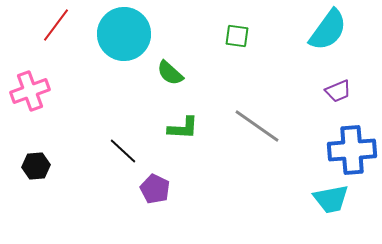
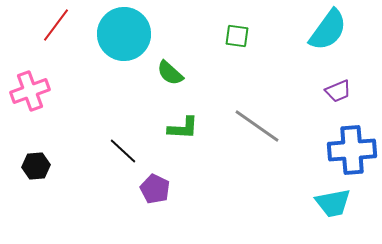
cyan trapezoid: moved 2 px right, 4 px down
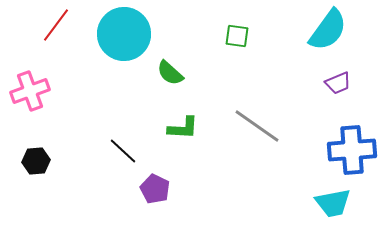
purple trapezoid: moved 8 px up
black hexagon: moved 5 px up
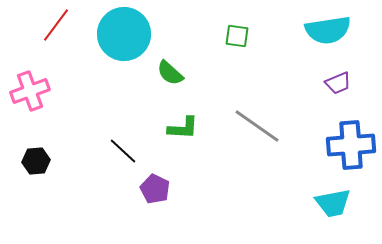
cyan semicircle: rotated 45 degrees clockwise
blue cross: moved 1 px left, 5 px up
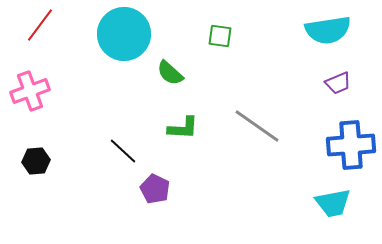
red line: moved 16 px left
green square: moved 17 px left
